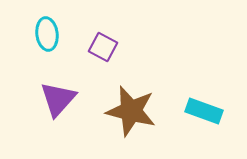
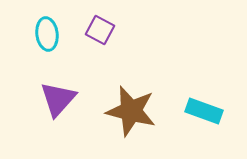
purple square: moved 3 px left, 17 px up
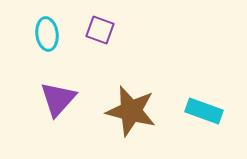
purple square: rotated 8 degrees counterclockwise
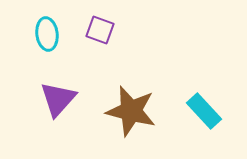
cyan rectangle: rotated 27 degrees clockwise
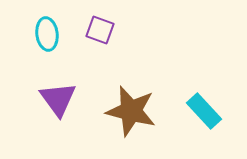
purple triangle: rotated 18 degrees counterclockwise
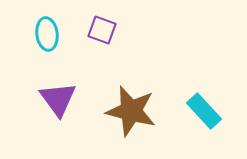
purple square: moved 2 px right
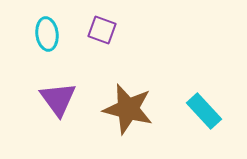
brown star: moved 3 px left, 2 px up
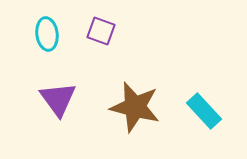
purple square: moved 1 px left, 1 px down
brown star: moved 7 px right, 2 px up
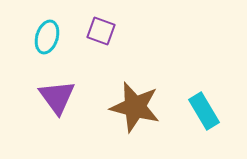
cyan ellipse: moved 3 px down; rotated 24 degrees clockwise
purple triangle: moved 1 px left, 2 px up
cyan rectangle: rotated 12 degrees clockwise
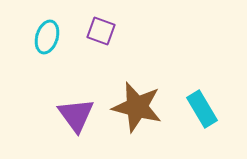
purple triangle: moved 19 px right, 18 px down
brown star: moved 2 px right
cyan rectangle: moved 2 px left, 2 px up
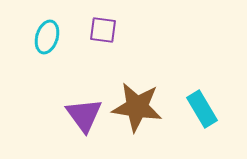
purple square: moved 2 px right, 1 px up; rotated 12 degrees counterclockwise
brown star: rotated 6 degrees counterclockwise
purple triangle: moved 8 px right
